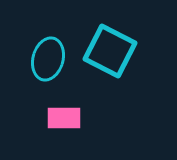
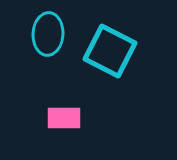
cyan ellipse: moved 25 px up; rotated 12 degrees counterclockwise
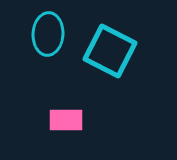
pink rectangle: moved 2 px right, 2 px down
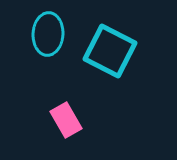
pink rectangle: rotated 60 degrees clockwise
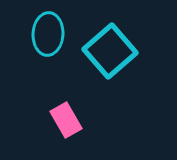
cyan square: rotated 22 degrees clockwise
